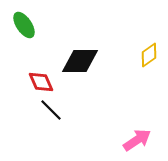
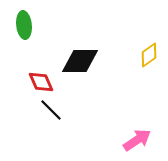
green ellipse: rotated 28 degrees clockwise
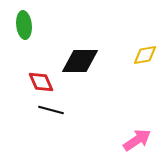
yellow diamond: moved 4 px left; rotated 25 degrees clockwise
black line: rotated 30 degrees counterclockwise
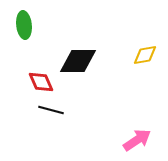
black diamond: moved 2 px left
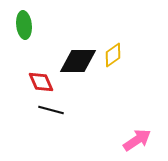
yellow diamond: moved 32 px left; rotated 25 degrees counterclockwise
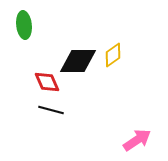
red diamond: moved 6 px right
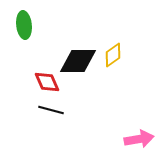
pink arrow: moved 2 px right, 1 px up; rotated 24 degrees clockwise
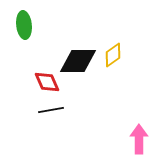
black line: rotated 25 degrees counterclockwise
pink arrow: rotated 80 degrees counterclockwise
